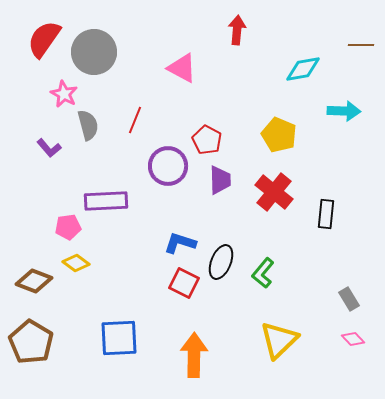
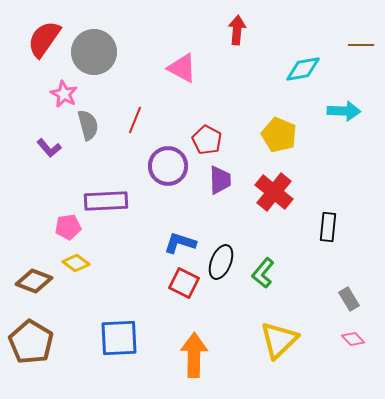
black rectangle: moved 2 px right, 13 px down
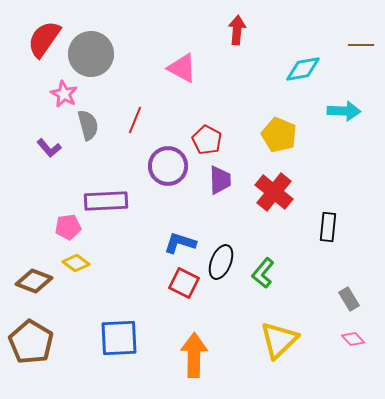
gray circle: moved 3 px left, 2 px down
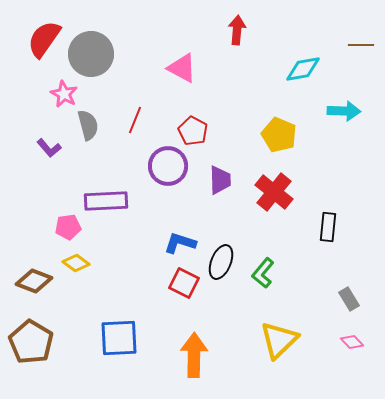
red pentagon: moved 14 px left, 9 px up
pink diamond: moved 1 px left, 3 px down
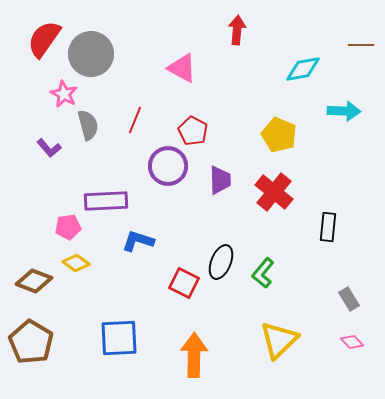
blue L-shape: moved 42 px left, 2 px up
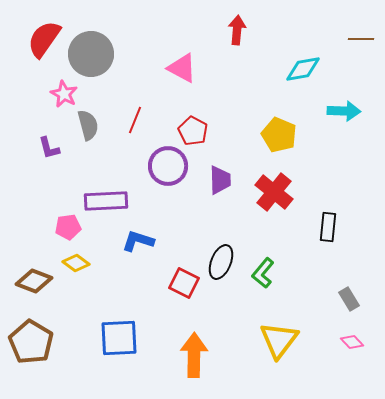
brown line: moved 6 px up
purple L-shape: rotated 25 degrees clockwise
yellow triangle: rotated 9 degrees counterclockwise
